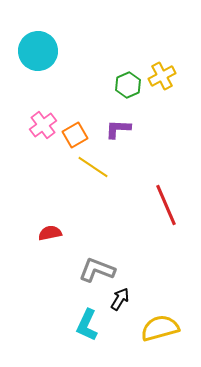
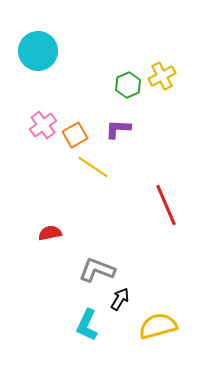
yellow semicircle: moved 2 px left, 2 px up
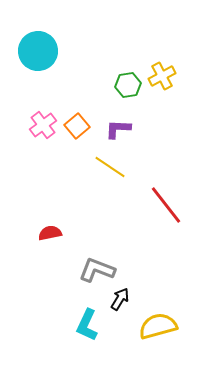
green hexagon: rotated 15 degrees clockwise
orange square: moved 2 px right, 9 px up; rotated 10 degrees counterclockwise
yellow line: moved 17 px right
red line: rotated 15 degrees counterclockwise
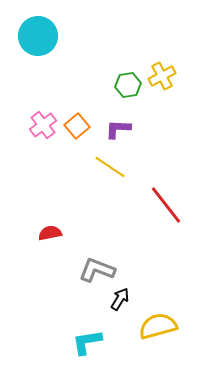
cyan circle: moved 15 px up
cyan L-shape: moved 17 px down; rotated 56 degrees clockwise
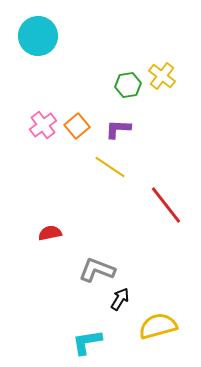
yellow cross: rotated 24 degrees counterclockwise
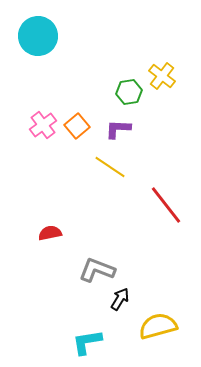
green hexagon: moved 1 px right, 7 px down
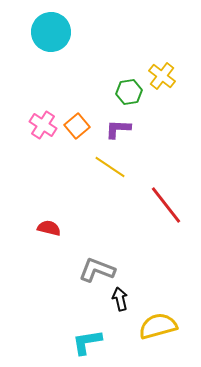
cyan circle: moved 13 px right, 4 px up
pink cross: rotated 20 degrees counterclockwise
red semicircle: moved 1 px left, 5 px up; rotated 25 degrees clockwise
black arrow: rotated 45 degrees counterclockwise
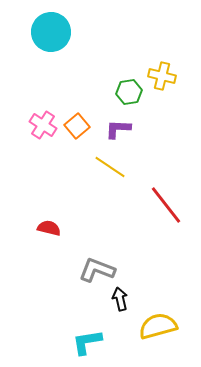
yellow cross: rotated 24 degrees counterclockwise
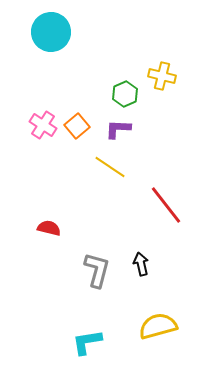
green hexagon: moved 4 px left, 2 px down; rotated 15 degrees counterclockwise
gray L-shape: rotated 84 degrees clockwise
black arrow: moved 21 px right, 35 px up
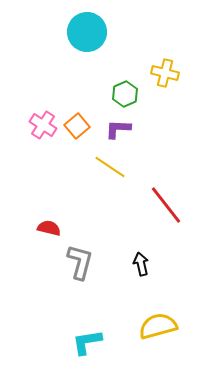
cyan circle: moved 36 px right
yellow cross: moved 3 px right, 3 px up
gray L-shape: moved 17 px left, 8 px up
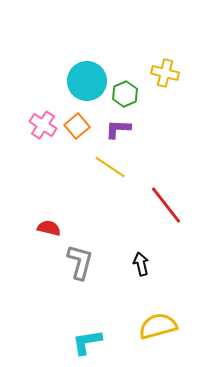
cyan circle: moved 49 px down
